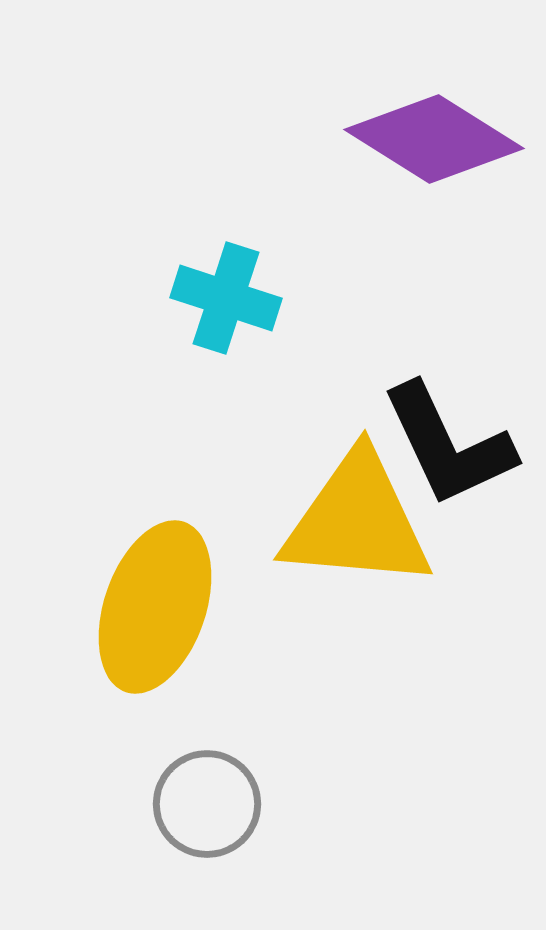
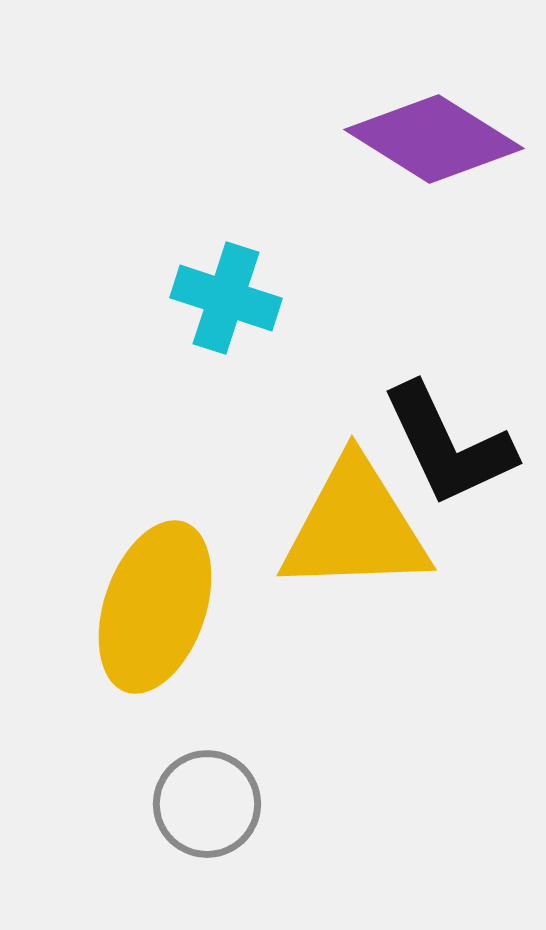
yellow triangle: moved 2 px left, 6 px down; rotated 7 degrees counterclockwise
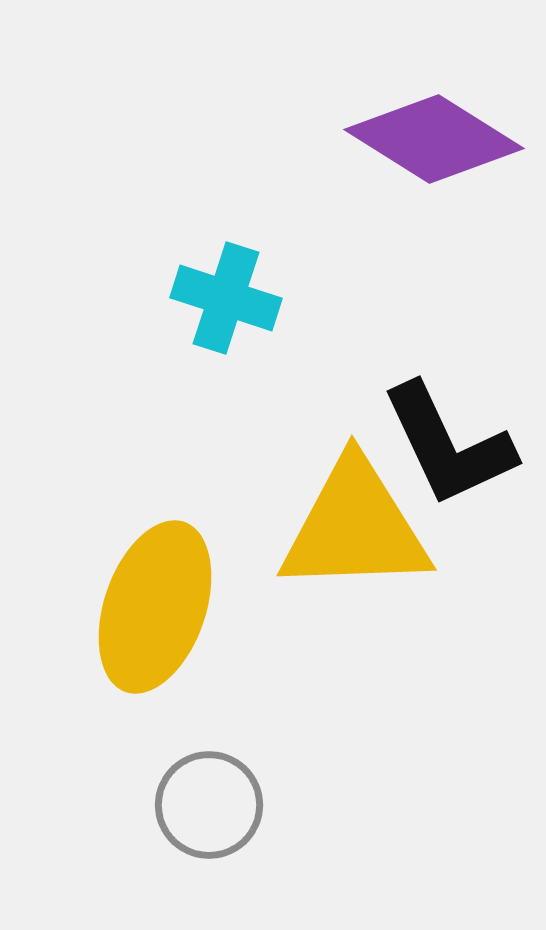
gray circle: moved 2 px right, 1 px down
